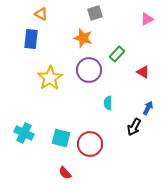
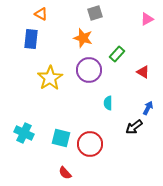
black arrow: rotated 24 degrees clockwise
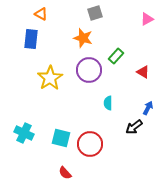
green rectangle: moved 1 px left, 2 px down
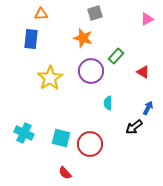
orange triangle: rotated 32 degrees counterclockwise
purple circle: moved 2 px right, 1 px down
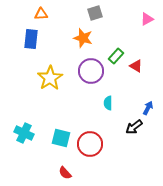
red triangle: moved 7 px left, 6 px up
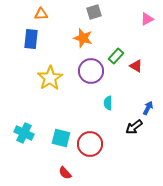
gray square: moved 1 px left, 1 px up
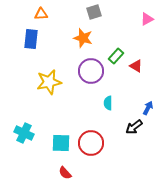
yellow star: moved 1 px left, 4 px down; rotated 20 degrees clockwise
cyan square: moved 5 px down; rotated 12 degrees counterclockwise
red circle: moved 1 px right, 1 px up
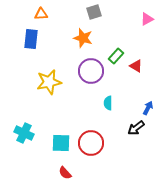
black arrow: moved 2 px right, 1 px down
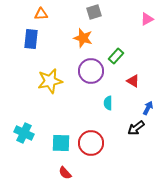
red triangle: moved 3 px left, 15 px down
yellow star: moved 1 px right, 1 px up
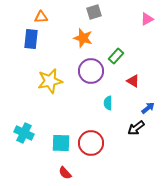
orange triangle: moved 3 px down
blue arrow: rotated 24 degrees clockwise
